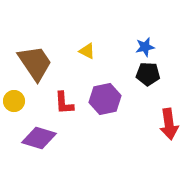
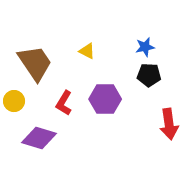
black pentagon: moved 1 px right, 1 px down
purple hexagon: rotated 12 degrees clockwise
red L-shape: rotated 35 degrees clockwise
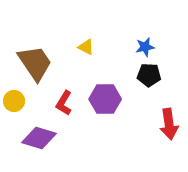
yellow triangle: moved 1 px left, 4 px up
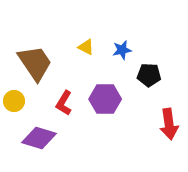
blue star: moved 23 px left, 3 px down
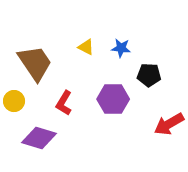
blue star: moved 1 px left, 2 px up; rotated 18 degrees clockwise
purple hexagon: moved 8 px right
red arrow: rotated 68 degrees clockwise
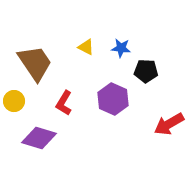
black pentagon: moved 3 px left, 4 px up
purple hexagon: rotated 24 degrees clockwise
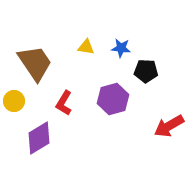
yellow triangle: rotated 18 degrees counterclockwise
purple hexagon: rotated 20 degrees clockwise
red arrow: moved 2 px down
purple diamond: rotated 48 degrees counterclockwise
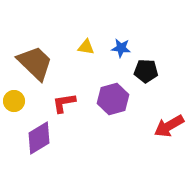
brown trapezoid: rotated 12 degrees counterclockwise
red L-shape: rotated 50 degrees clockwise
